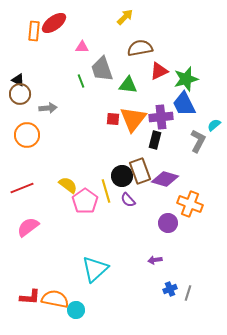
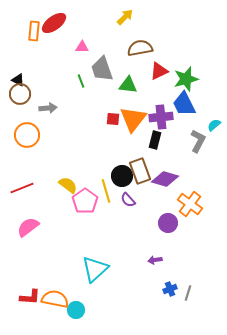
orange cross: rotated 15 degrees clockwise
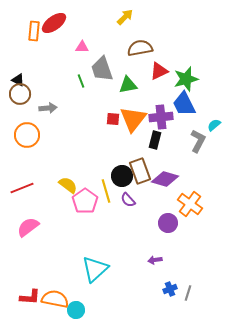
green triangle: rotated 18 degrees counterclockwise
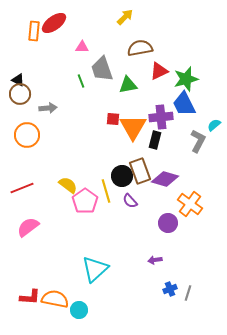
orange triangle: moved 8 px down; rotated 8 degrees counterclockwise
purple semicircle: moved 2 px right, 1 px down
cyan circle: moved 3 px right
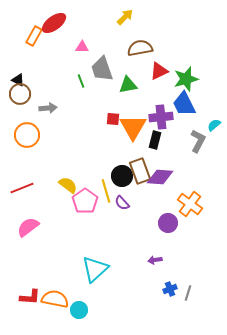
orange rectangle: moved 5 px down; rotated 24 degrees clockwise
purple diamond: moved 5 px left, 2 px up; rotated 12 degrees counterclockwise
purple semicircle: moved 8 px left, 2 px down
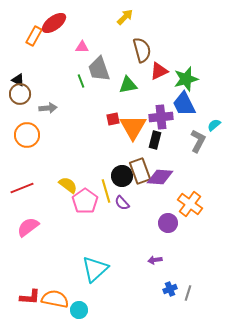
brown semicircle: moved 2 px right, 2 px down; rotated 85 degrees clockwise
gray trapezoid: moved 3 px left
red square: rotated 16 degrees counterclockwise
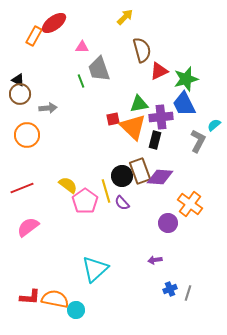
green triangle: moved 11 px right, 19 px down
orange triangle: rotated 16 degrees counterclockwise
cyan circle: moved 3 px left
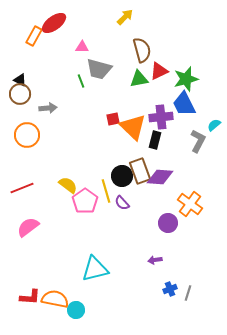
gray trapezoid: rotated 56 degrees counterclockwise
black triangle: moved 2 px right
green triangle: moved 25 px up
cyan triangle: rotated 28 degrees clockwise
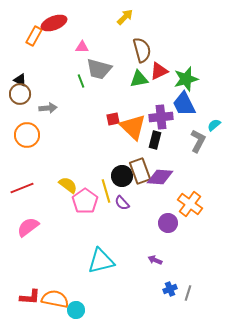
red ellipse: rotated 15 degrees clockwise
purple arrow: rotated 32 degrees clockwise
cyan triangle: moved 6 px right, 8 px up
